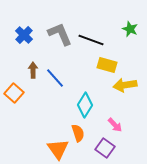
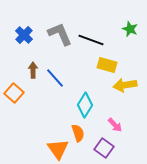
purple square: moved 1 px left
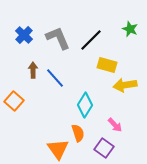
gray L-shape: moved 2 px left, 4 px down
black line: rotated 65 degrees counterclockwise
orange square: moved 8 px down
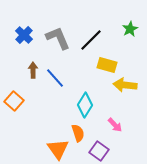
green star: rotated 21 degrees clockwise
yellow arrow: rotated 15 degrees clockwise
purple square: moved 5 px left, 3 px down
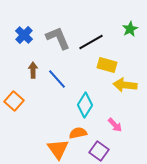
black line: moved 2 px down; rotated 15 degrees clockwise
blue line: moved 2 px right, 1 px down
orange semicircle: rotated 84 degrees counterclockwise
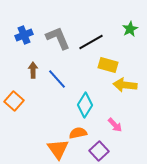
blue cross: rotated 24 degrees clockwise
yellow rectangle: moved 1 px right
purple square: rotated 12 degrees clockwise
